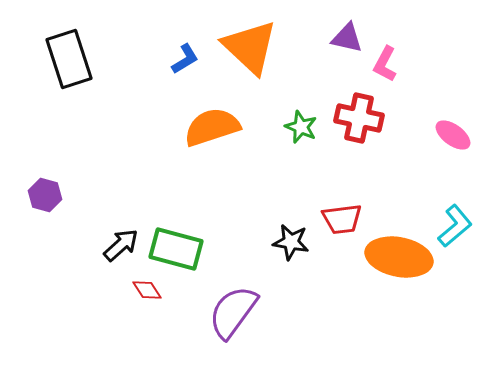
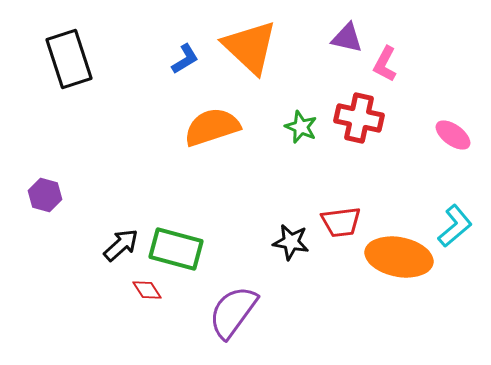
red trapezoid: moved 1 px left, 3 px down
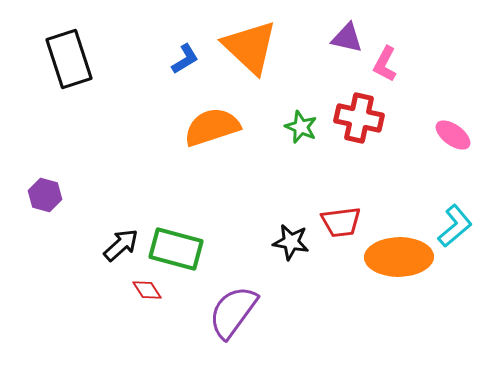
orange ellipse: rotated 12 degrees counterclockwise
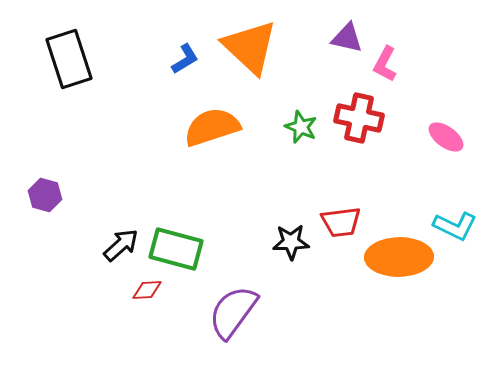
pink ellipse: moved 7 px left, 2 px down
cyan L-shape: rotated 66 degrees clockwise
black star: rotated 12 degrees counterclockwise
red diamond: rotated 60 degrees counterclockwise
